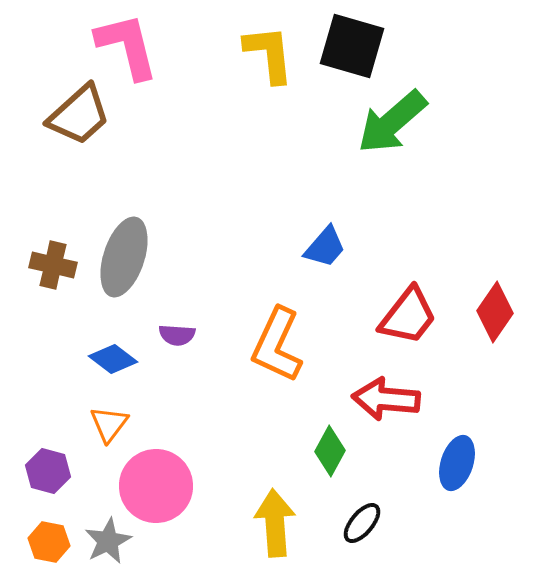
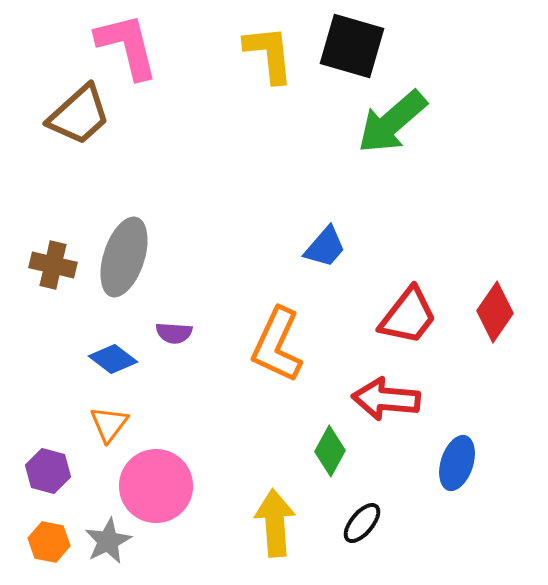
purple semicircle: moved 3 px left, 2 px up
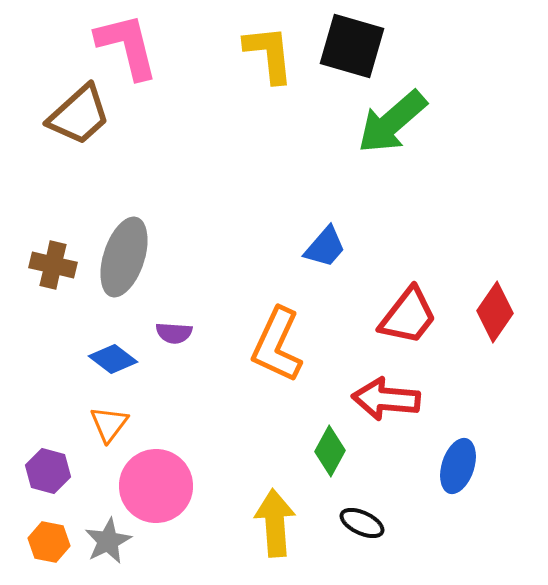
blue ellipse: moved 1 px right, 3 px down
black ellipse: rotated 75 degrees clockwise
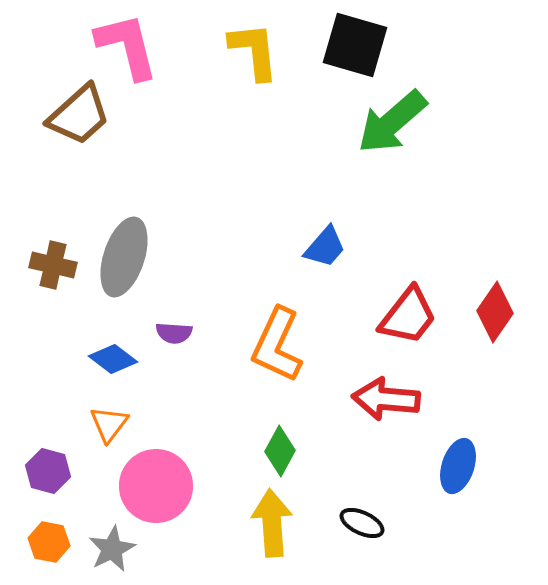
black square: moved 3 px right, 1 px up
yellow L-shape: moved 15 px left, 3 px up
green diamond: moved 50 px left
yellow arrow: moved 3 px left
gray star: moved 4 px right, 8 px down
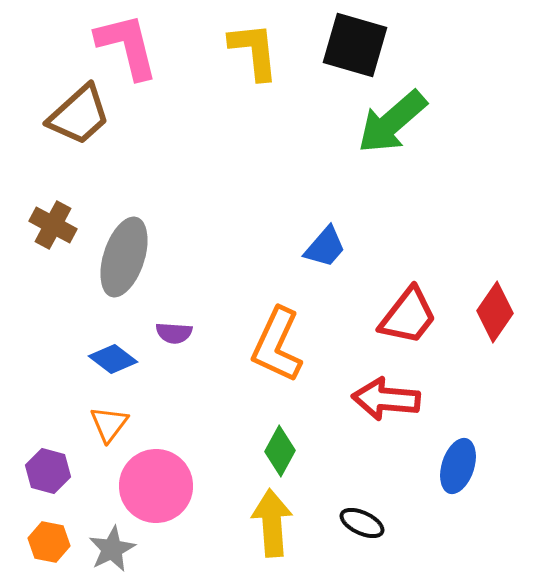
brown cross: moved 40 px up; rotated 15 degrees clockwise
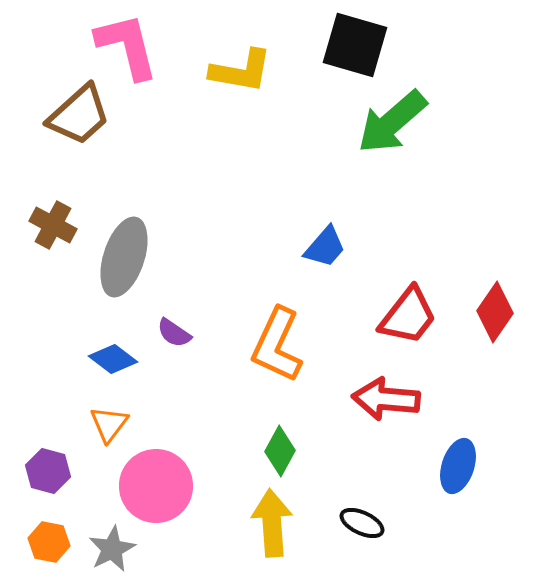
yellow L-shape: moved 13 px left, 20 px down; rotated 106 degrees clockwise
purple semicircle: rotated 30 degrees clockwise
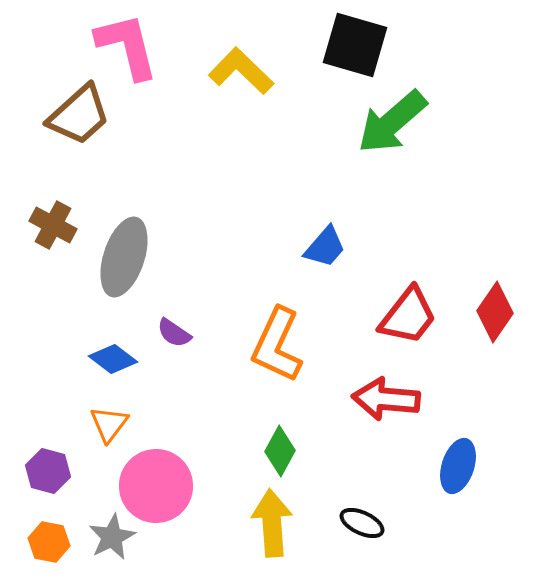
yellow L-shape: rotated 146 degrees counterclockwise
gray star: moved 12 px up
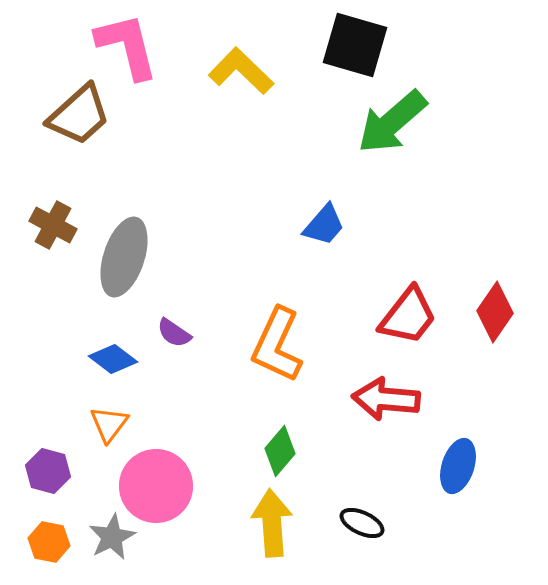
blue trapezoid: moved 1 px left, 22 px up
green diamond: rotated 12 degrees clockwise
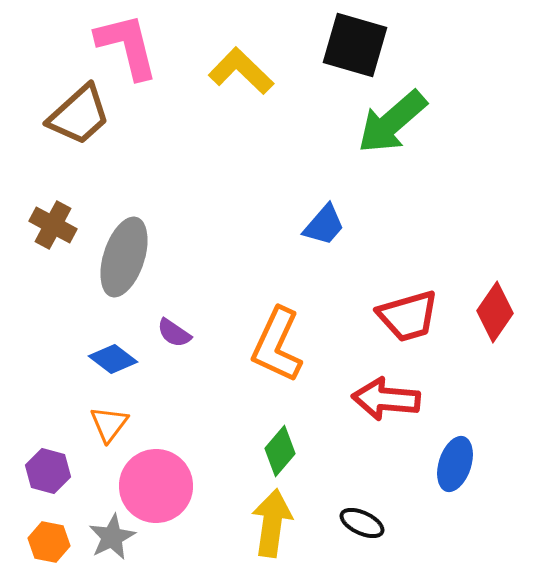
red trapezoid: rotated 36 degrees clockwise
blue ellipse: moved 3 px left, 2 px up
yellow arrow: rotated 12 degrees clockwise
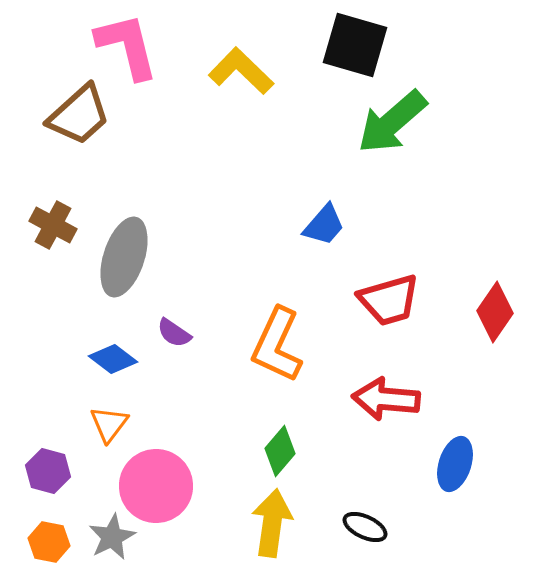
red trapezoid: moved 19 px left, 16 px up
black ellipse: moved 3 px right, 4 px down
